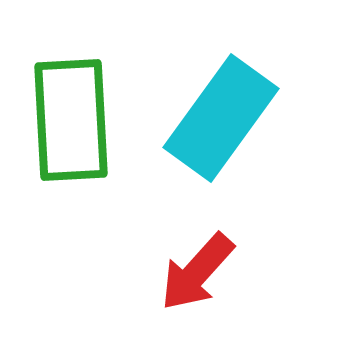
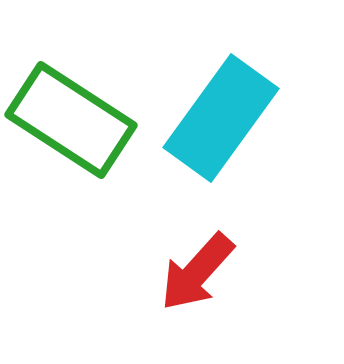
green rectangle: rotated 54 degrees counterclockwise
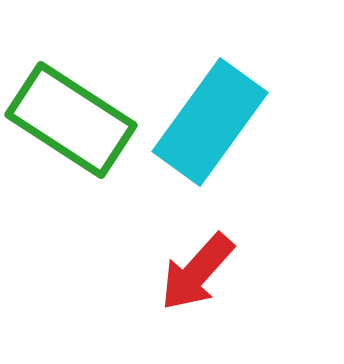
cyan rectangle: moved 11 px left, 4 px down
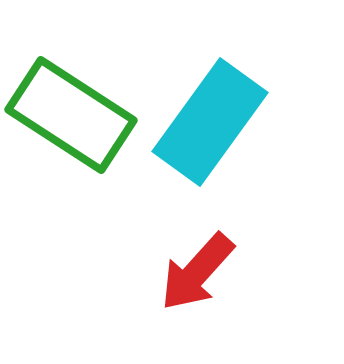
green rectangle: moved 5 px up
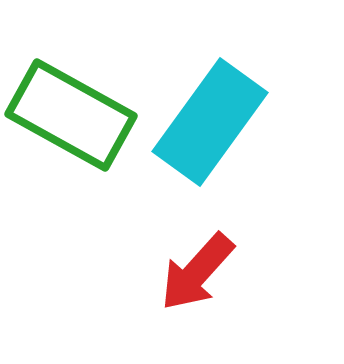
green rectangle: rotated 4 degrees counterclockwise
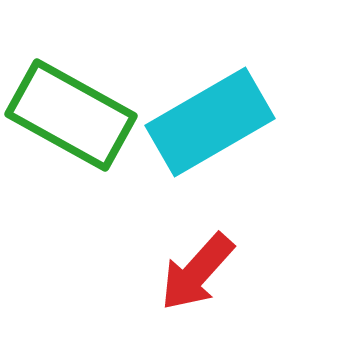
cyan rectangle: rotated 24 degrees clockwise
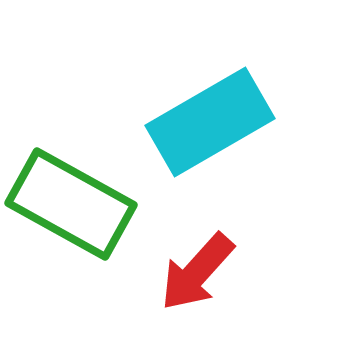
green rectangle: moved 89 px down
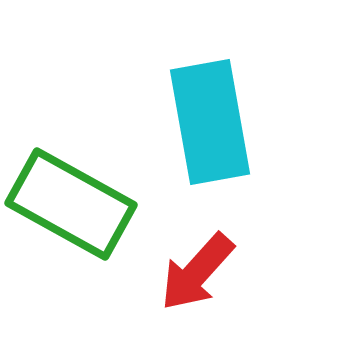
cyan rectangle: rotated 70 degrees counterclockwise
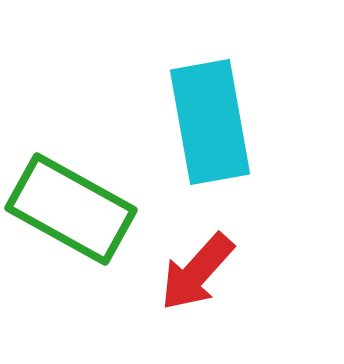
green rectangle: moved 5 px down
